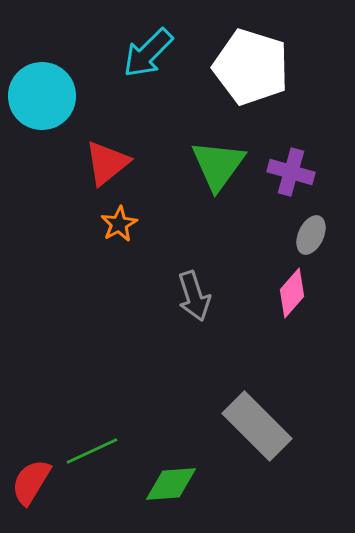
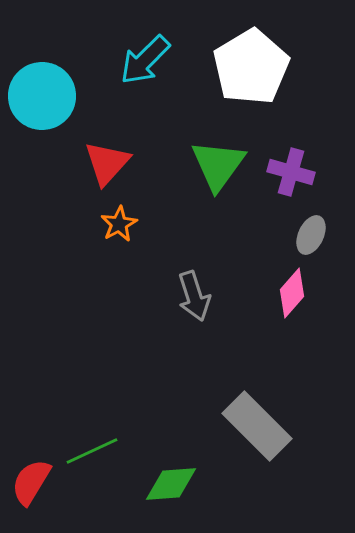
cyan arrow: moved 3 px left, 7 px down
white pentagon: rotated 24 degrees clockwise
red triangle: rotated 9 degrees counterclockwise
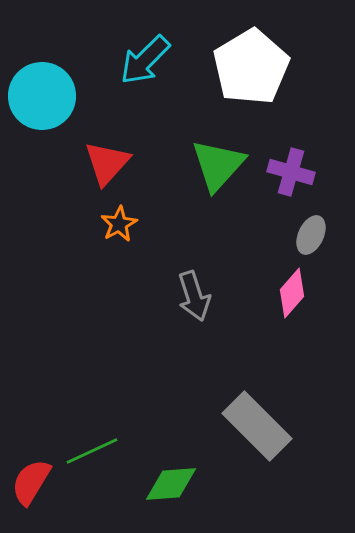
green triangle: rotated 6 degrees clockwise
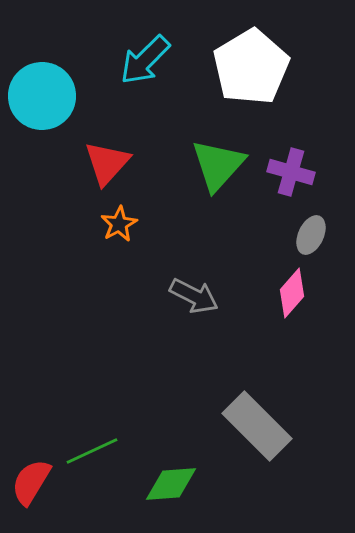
gray arrow: rotated 45 degrees counterclockwise
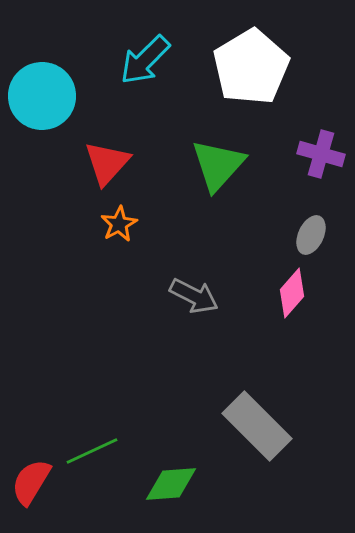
purple cross: moved 30 px right, 18 px up
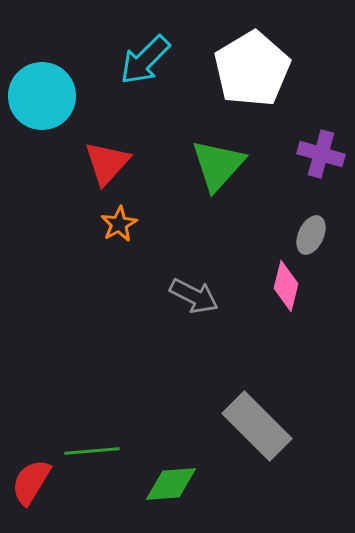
white pentagon: moved 1 px right, 2 px down
pink diamond: moved 6 px left, 7 px up; rotated 27 degrees counterclockwise
green line: rotated 20 degrees clockwise
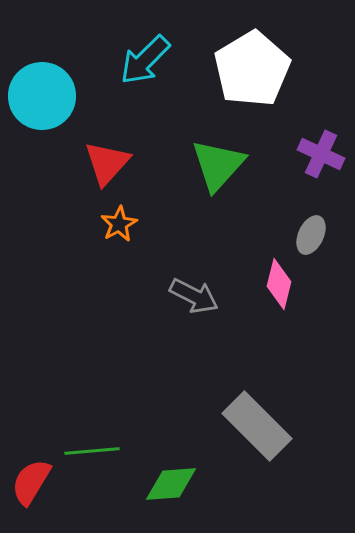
purple cross: rotated 9 degrees clockwise
pink diamond: moved 7 px left, 2 px up
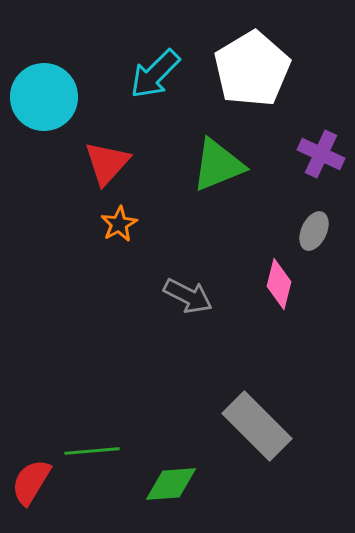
cyan arrow: moved 10 px right, 14 px down
cyan circle: moved 2 px right, 1 px down
green triangle: rotated 26 degrees clockwise
gray ellipse: moved 3 px right, 4 px up
gray arrow: moved 6 px left
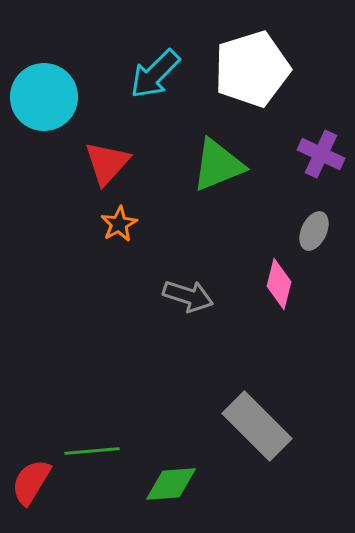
white pentagon: rotated 14 degrees clockwise
gray arrow: rotated 9 degrees counterclockwise
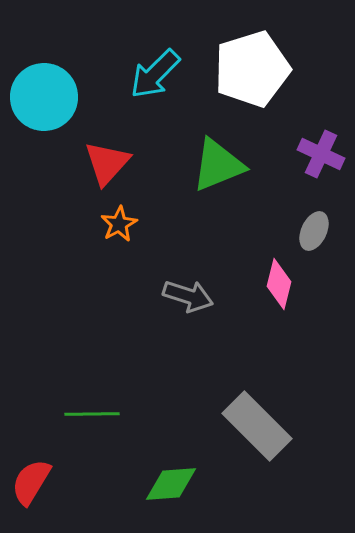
green line: moved 37 px up; rotated 4 degrees clockwise
